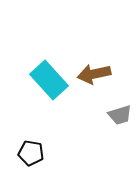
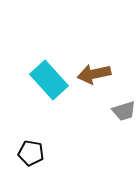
gray trapezoid: moved 4 px right, 4 px up
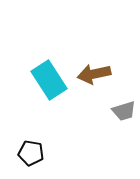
cyan rectangle: rotated 9 degrees clockwise
